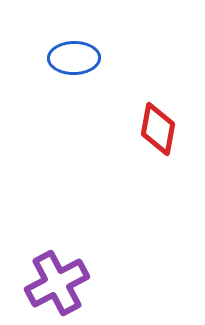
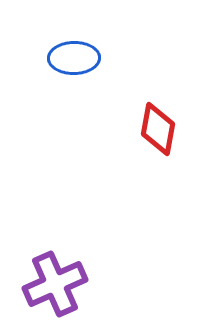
purple cross: moved 2 px left, 1 px down; rotated 4 degrees clockwise
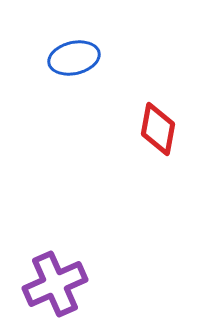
blue ellipse: rotated 12 degrees counterclockwise
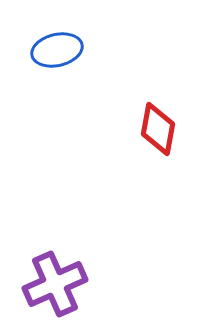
blue ellipse: moved 17 px left, 8 px up
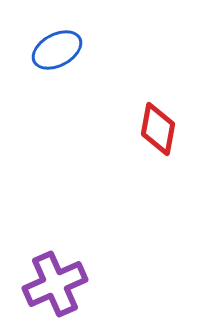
blue ellipse: rotated 15 degrees counterclockwise
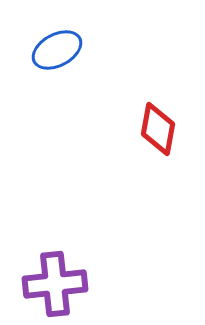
purple cross: rotated 18 degrees clockwise
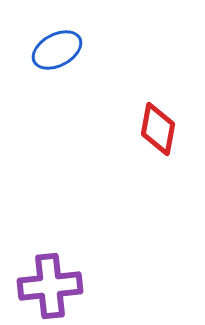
purple cross: moved 5 px left, 2 px down
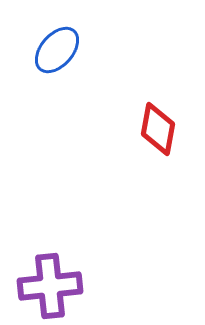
blue ellipse: rotated 21 degrees counterclockwise
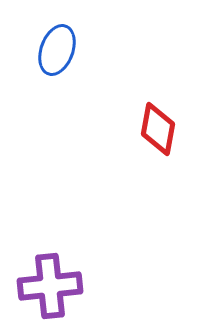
blue ellipse: rotated 21 degrees counterclockwise
